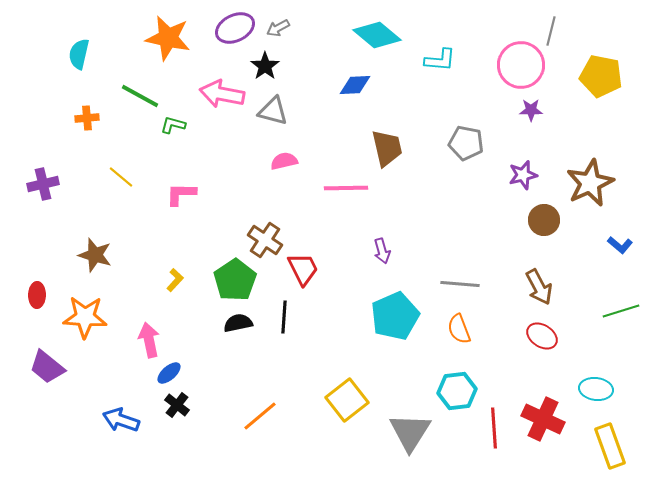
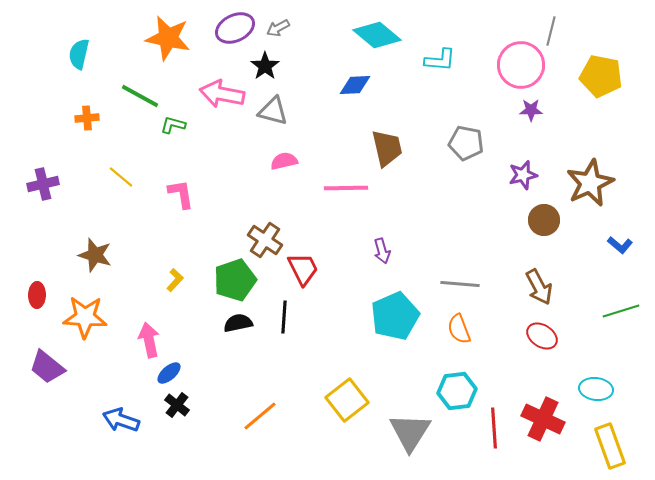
pink L-shape at (181, 194): rotated 80 degrees clockwise
green pentagon at (235, 280): rotated 15 degrees clockwise
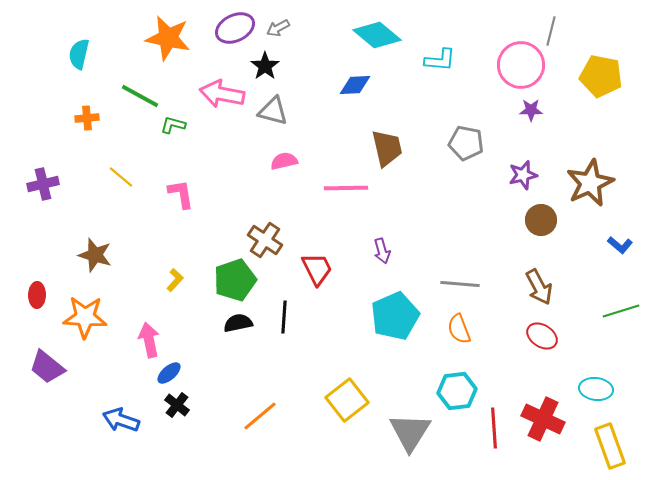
brown circle at (544, 220): moved 3 px left
red trapezoid at (303, 269): moved 14 px right
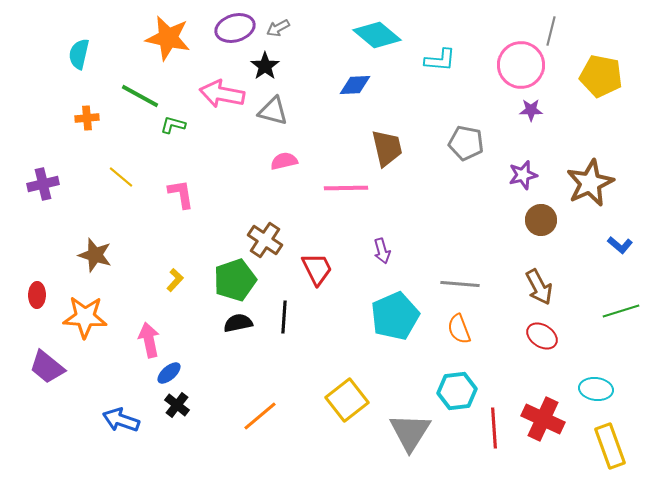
purple ellipse at (235, 28): rotated 9 degrees clockwise
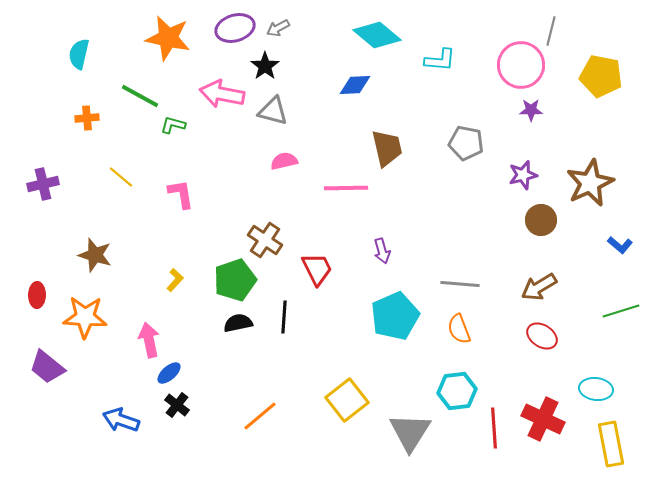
brown arrow at (539, 287): rotated 87 degrees clockwise
yellow rectangle at (610, 446): moved 1 px right, 2 px up; rotated 9 degrees clockwise
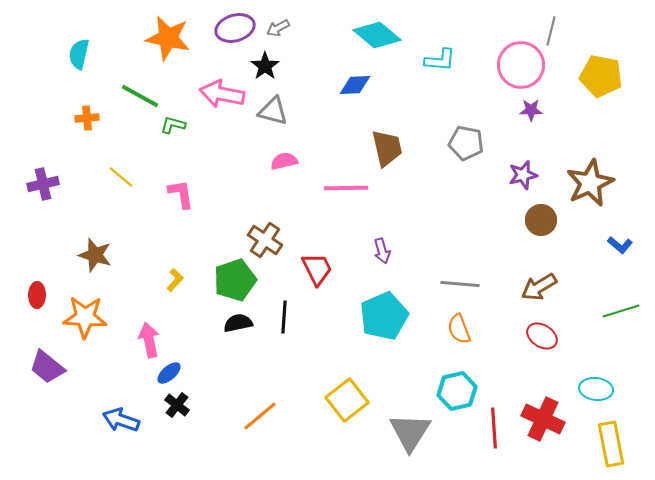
cyan pentagon at (395, 316): moved 11 px left
cyan hexagon at (457, 391): rotated 6 degrees counterclockwise
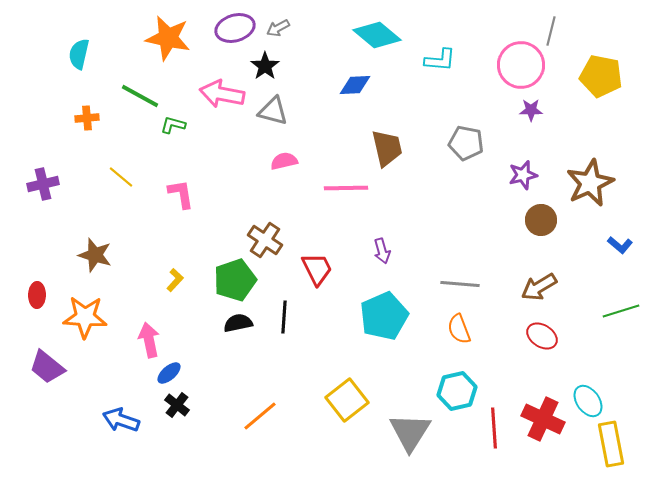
cyan ellipse at (596, 389): moved 8 px left, 12 px down; rotated 48 degrees clockwise
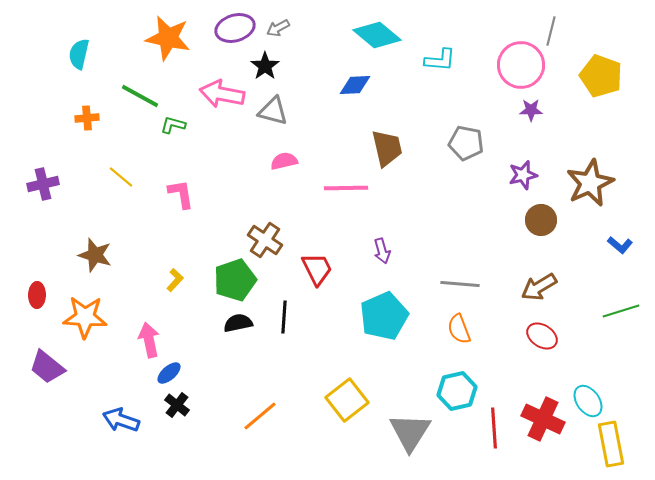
yellow pentagon at (601, 76): rotated 9 degrees clockwise
